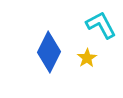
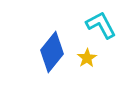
blue diamond: moved 3 px right; rotated 12 degrees clockwise
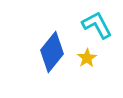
cyan L-shape: moved 4 px left
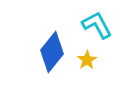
yellow star: moved 2 px down
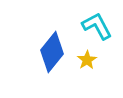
cyan L-shape: moved 1 px down
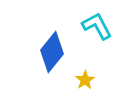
yellow star: moved 2 px left, 20 px down
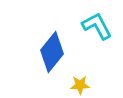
yellow star: moved 5 px left, 5 px down; rotated 30 degrees clockwise
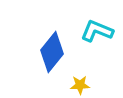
cyan L-shape: moved 5 px down; rotated 40 degrees counterclockwise
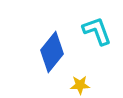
cyan L-shape: rotated 48 degrees clockwise
